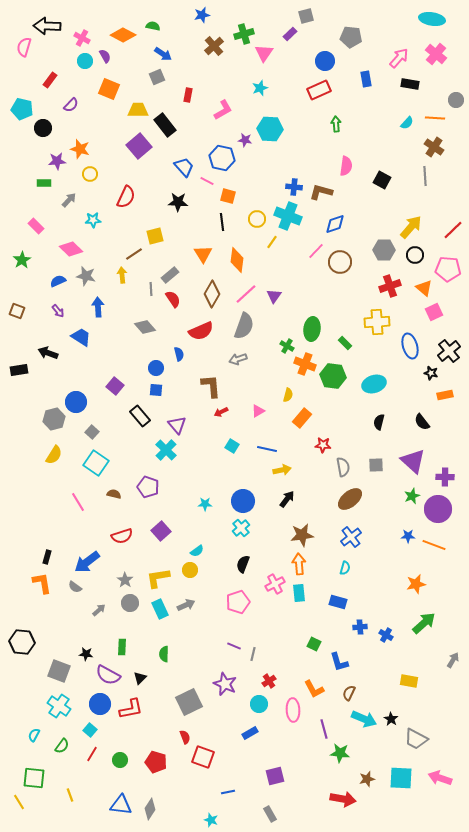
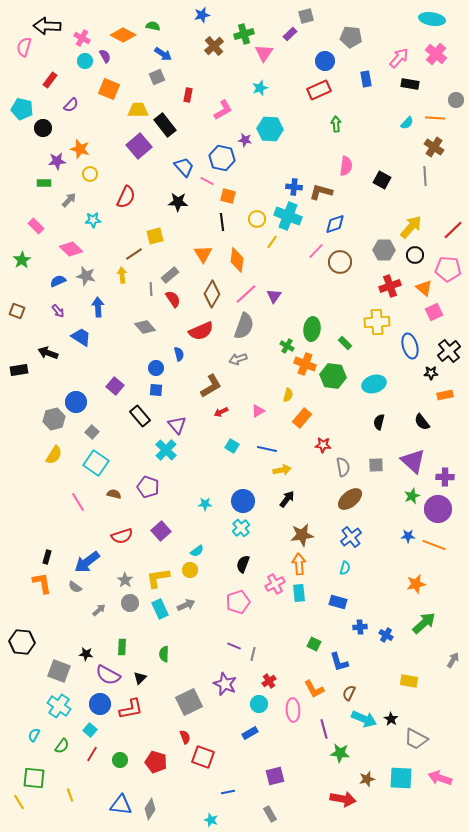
black star at (431, 373): rotated 16 degrees counterclockwise
brown L-shape at (211, 386): rotated 65 degrees clockwise
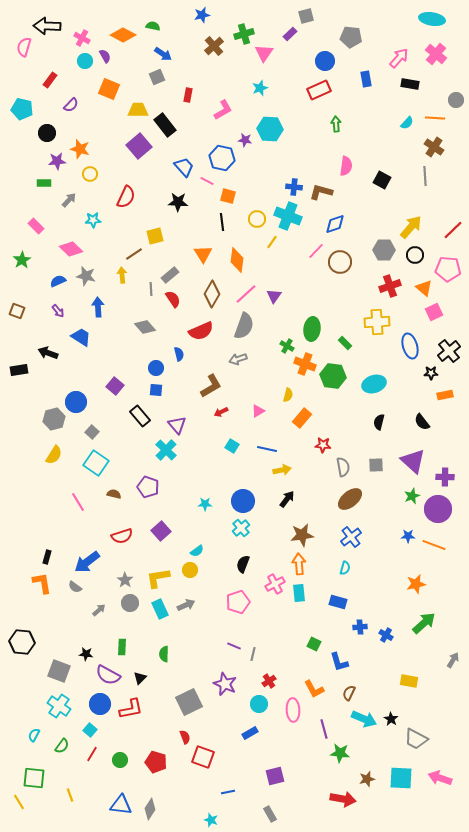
black circle at (43, 128): moved 4 px right, 5 px down
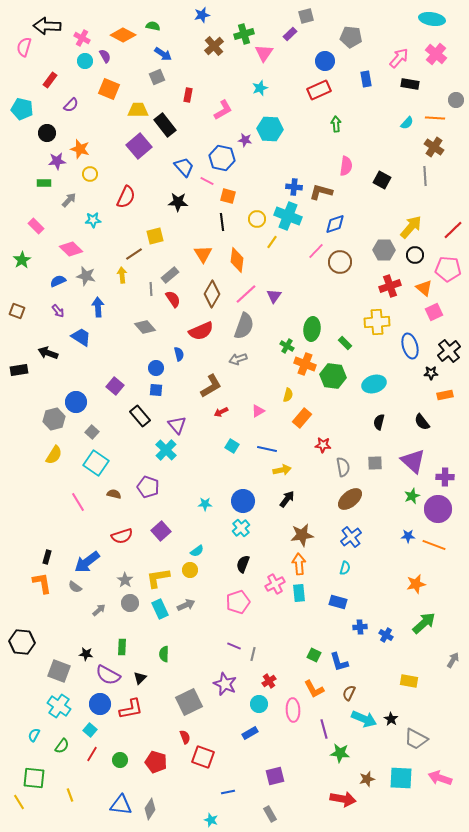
gray square at (376, 465): moved 1 px left, 2 px up
green square at (314, 644): moved 11 px down
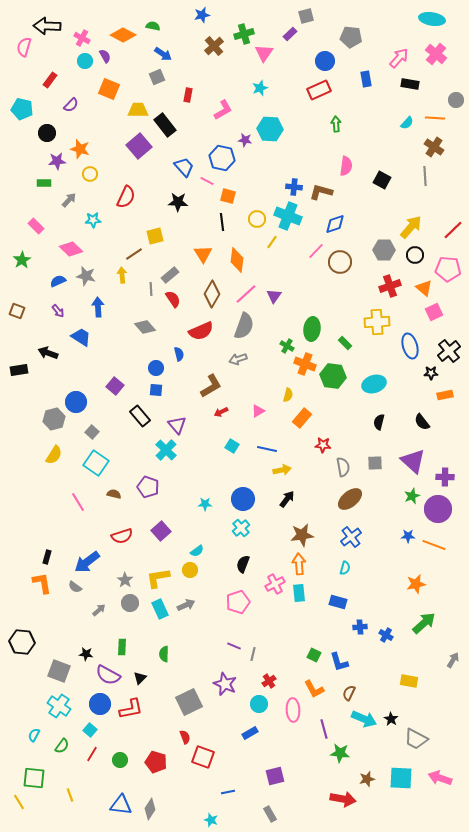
blue circle at (243, 501): moved 2 px up
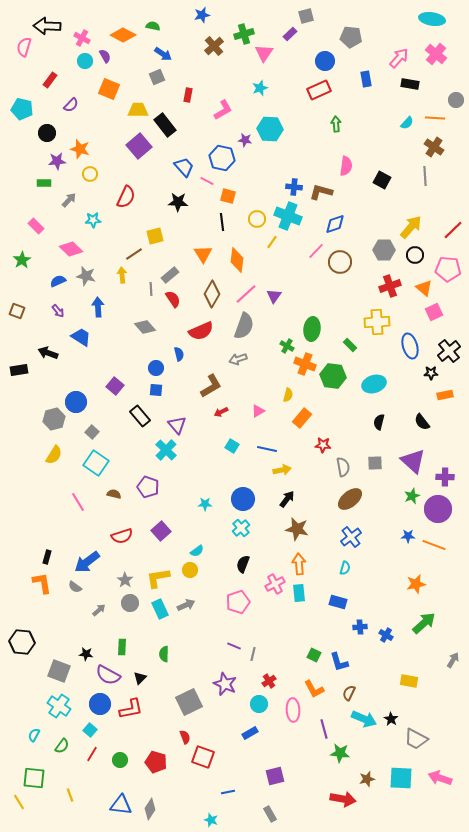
green rectangle at (345, 343): moved 5 px right, 2 px down
brown star at (302, 535): moved 5 px left, 6 px up; rotated 20 degrees clockwise
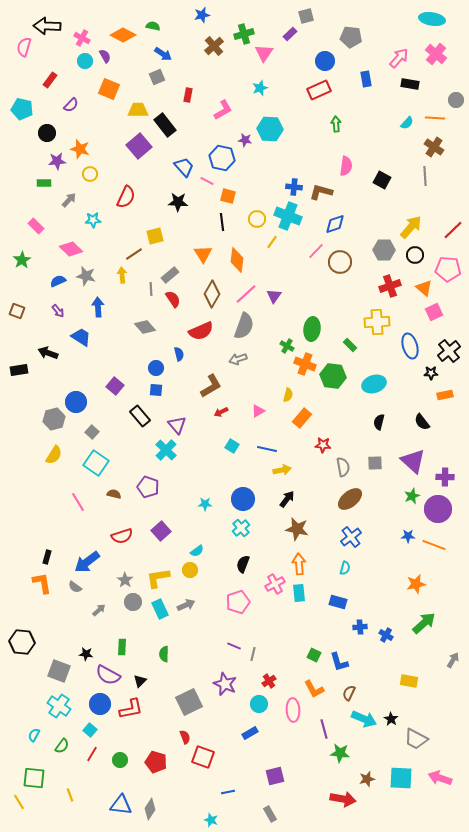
gray circle at (130, 603): moved 3 px right, 1 px up
black triangle at (140, 678): moved 3 px down
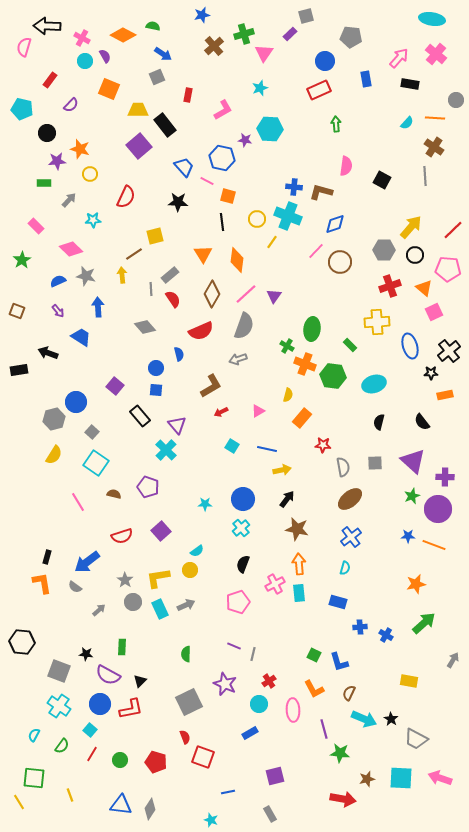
green semicircle at (164, 654): moved 22 px right
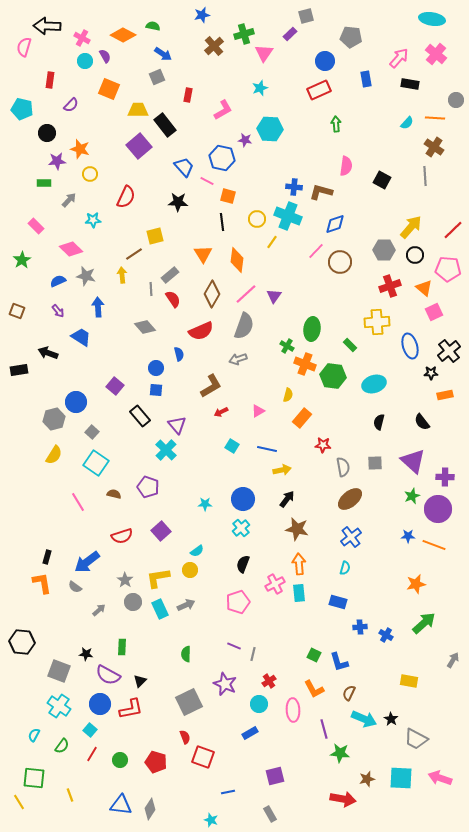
red rectangle at (50, 80): rotated 28 degrees counterclockwise
